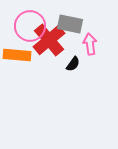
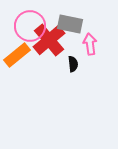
orange rectangle: rotated 44 degrees counterclockwise
black semicircle: rotated 42 degrees counterclockwise
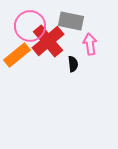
gray rectangle: moved 1 px right, 3 px up
red cross: moved 1 px left, 1 px down
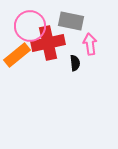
red cross: moved 2 px down; rotated 28 degrees clockwise
black semicircle: moved 2 px right, 1 px up
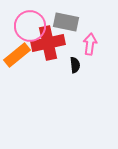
gray rectangle: moved 5 px left, 1 px down
pink arrow: rotated 15 degrees clockwise
black semicircle: moved 2 px down
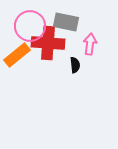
red cross: rotated 16 degrees clockwise
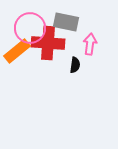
pink circle: moved 2 px down
orange rectangle: moved 4 px up
black semicircle: rotated 14 degrees clockwise
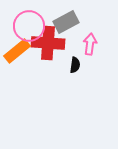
gray rectangle: rotated 40 degrees counterclockwise
pink circle: moved 1 px left, 2 px up
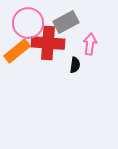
pink circle: moved 1 px left, 3 px up
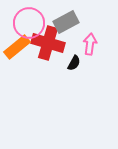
pink circle: moved 1 px right
red cross: rotated 12 degrees clockwise
orange rectangle: moved 4 px up
black semicircle: moved 1 px left, 2 px up; rotated 21 degrees clockwise
